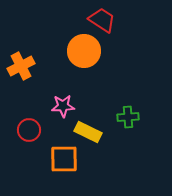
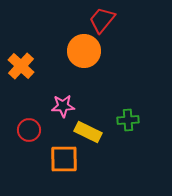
red trapezoid: rotated 84 degrees counterclockwise
orange cross: rotated 20 degrees counterclockwise
green cross: moved 3 px down
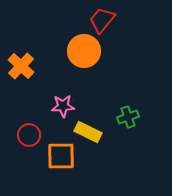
green cross: moved 3 px up; rotated 15 degrees counterclockwise
red circle: moved 5 px down
orange square: moved 3 px left, 3 px up
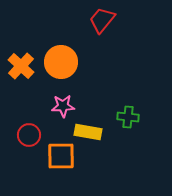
orange circle: moved 23 px left, 11 px down
green cross: rotated 25 degrees clockwise
yellow rectangle: rotated 16 degrees counterclockwise
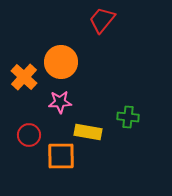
orange cross: moved 3 px right, 11 px down
pink star: moved 3 px left, 4 px up
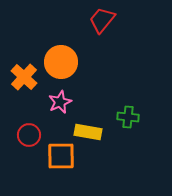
pink star: rotated 20 degrees counterclockwise
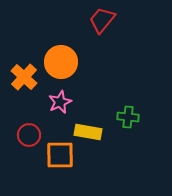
orange square: moved 1 px left, 1 px up
